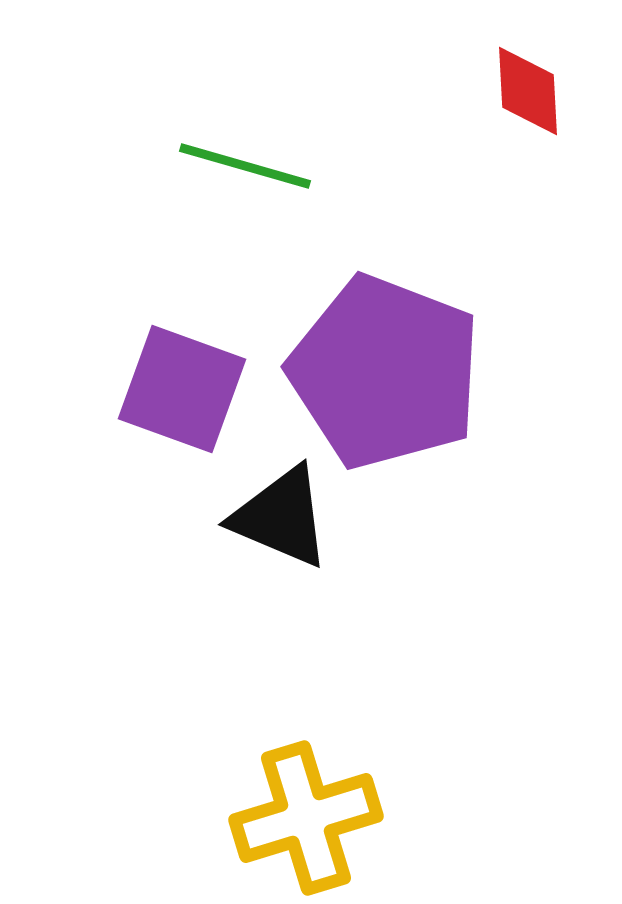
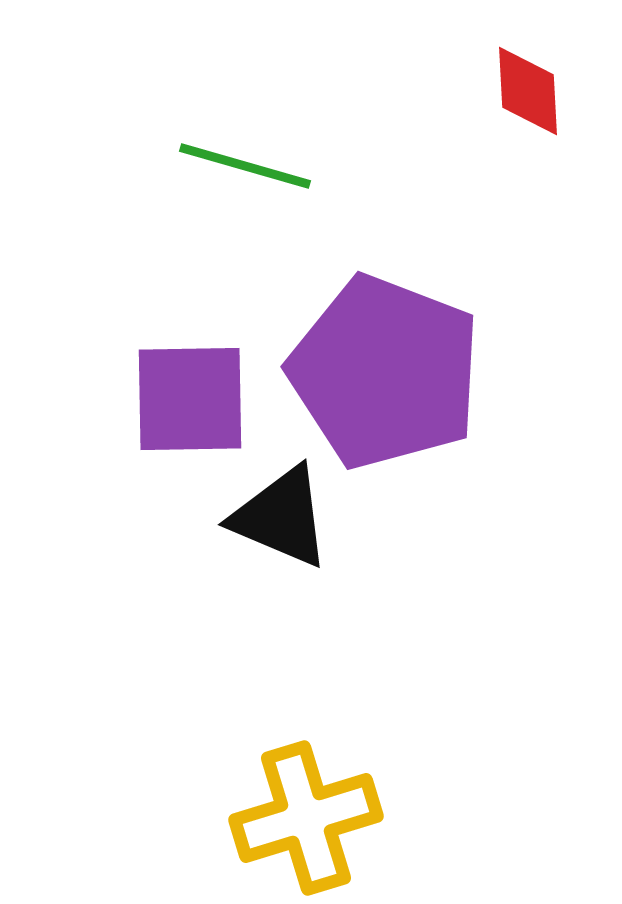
purple square: moved 8 px right, 10 px down; rotated 21 degrees counterclockwise
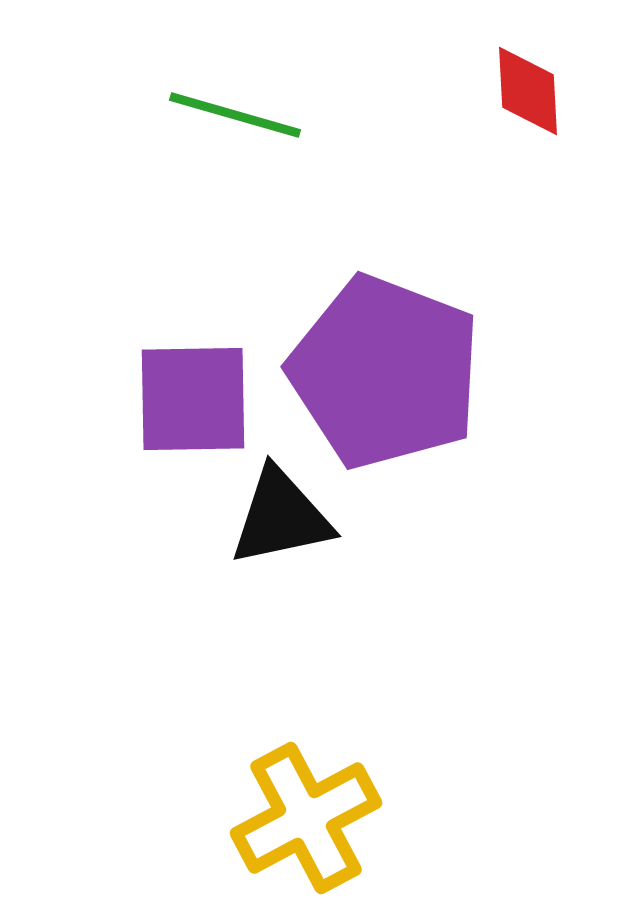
green line: moved 10 px left, 51 px up
purple square: moved 3 px right
black triangle: rotated 35 degrees counterclockwise
yellow cross: rotated 11 degrees counterclockwise
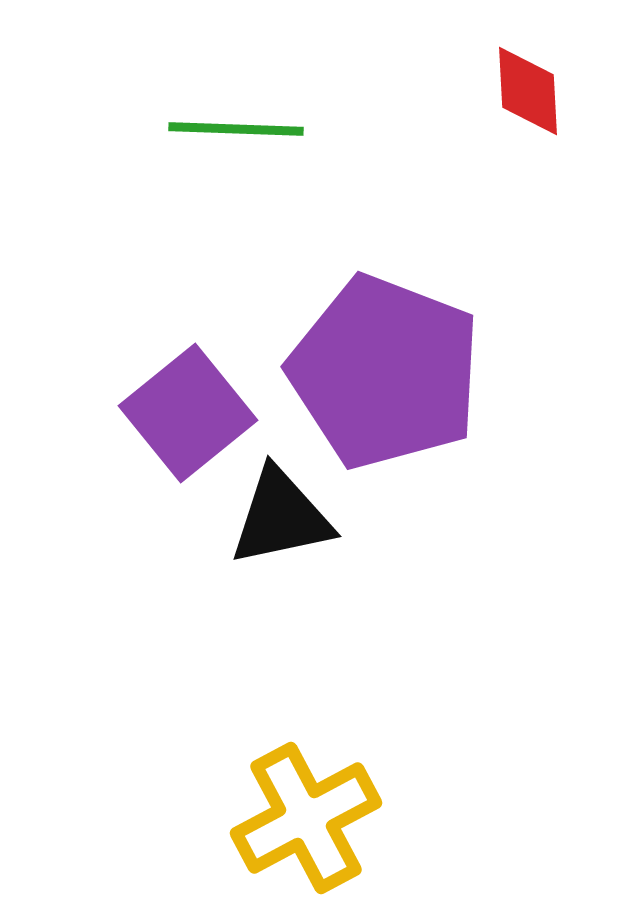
green line: moved 1 px right, 14 px down; rotated 14 degrees counterclockwise
purple square: moved 5 px left, 14 px down; rotated 38 degrees counterclockwise
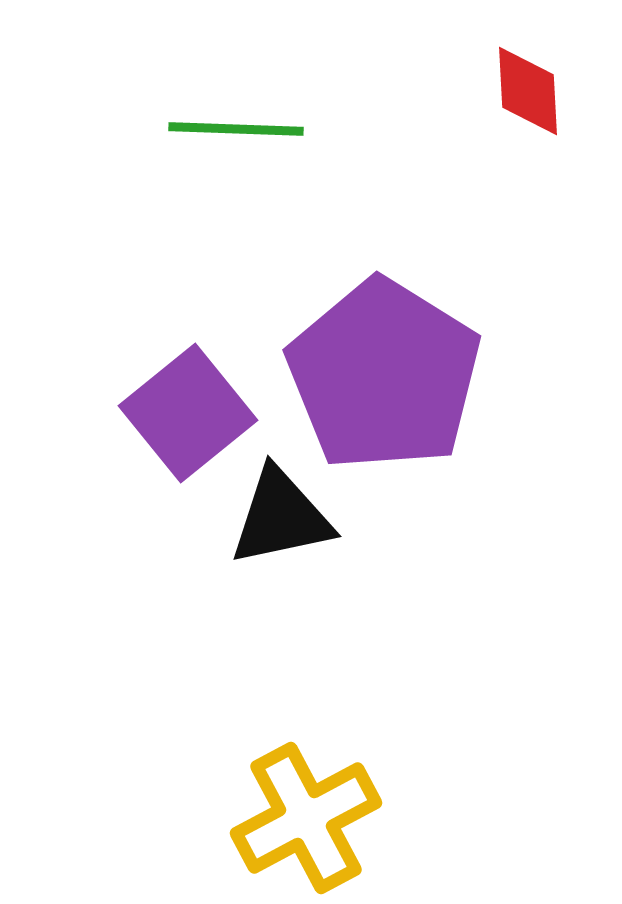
purple pentagon: moved 1 px left, 3 px down; rotated 11 degrees clockwise
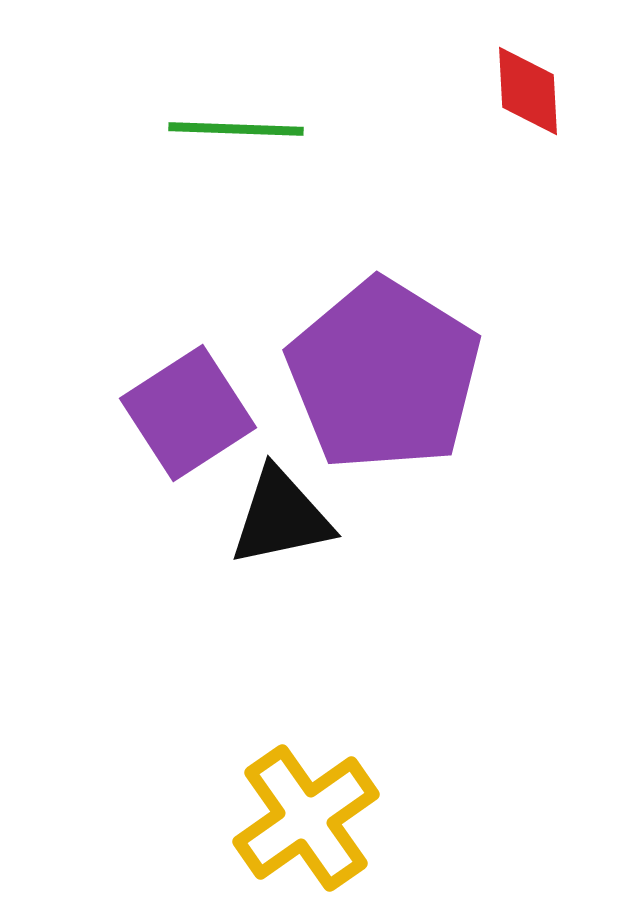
purple square: rotated 6 degrees clockwise
yellow cross: rotated 7 degrees counterclockwise
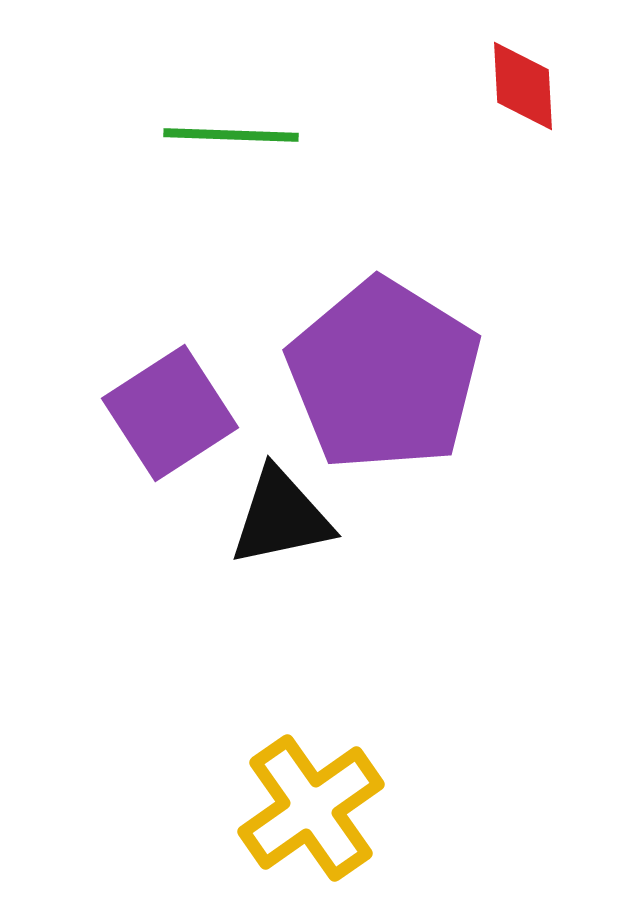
red diamond: moved 5 px left, 5 px up
green line: moved 5 px left, 6 px down
purple square: moved 18 px left
yellow cross: moved 5 px right, 10 px up
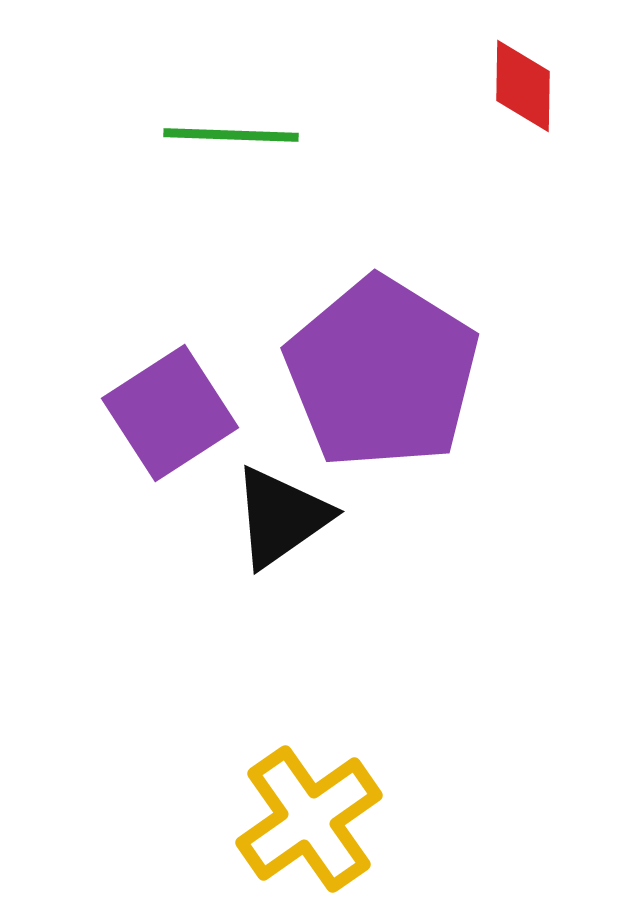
red diamond: rotated 4 degrees clockwise
purple pentagon: moved 2 px left, 2 px up
black triangle: rotated 23 degrees counterclockwise
yellow cross: moved 2 px left, 11 px down
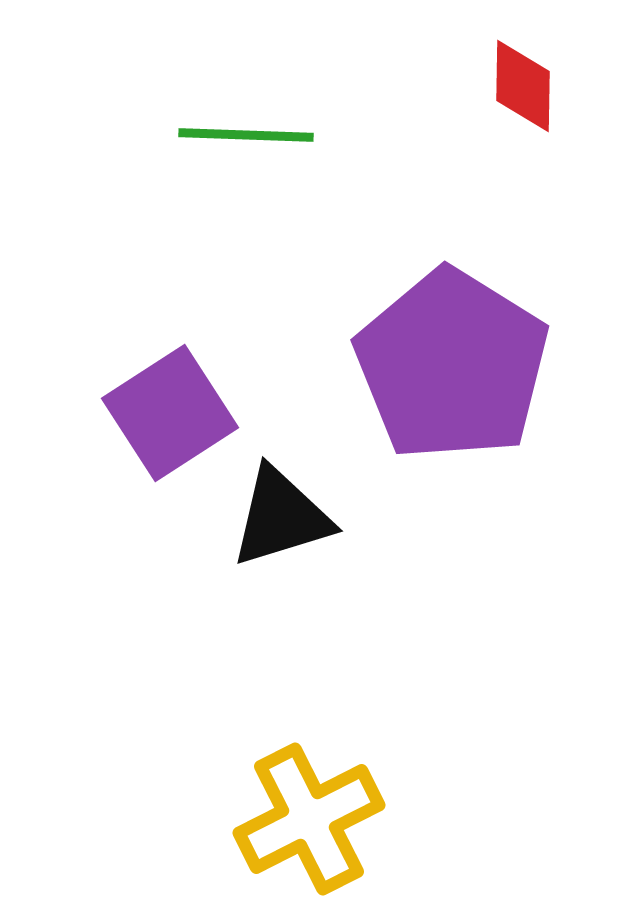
green line: moved 15 px right
purple pentagon: moved 70 px right, 8 px up
black triangle: rotated 18 degrees clockwise
yellow cross: rotated 8 degrees clockwise
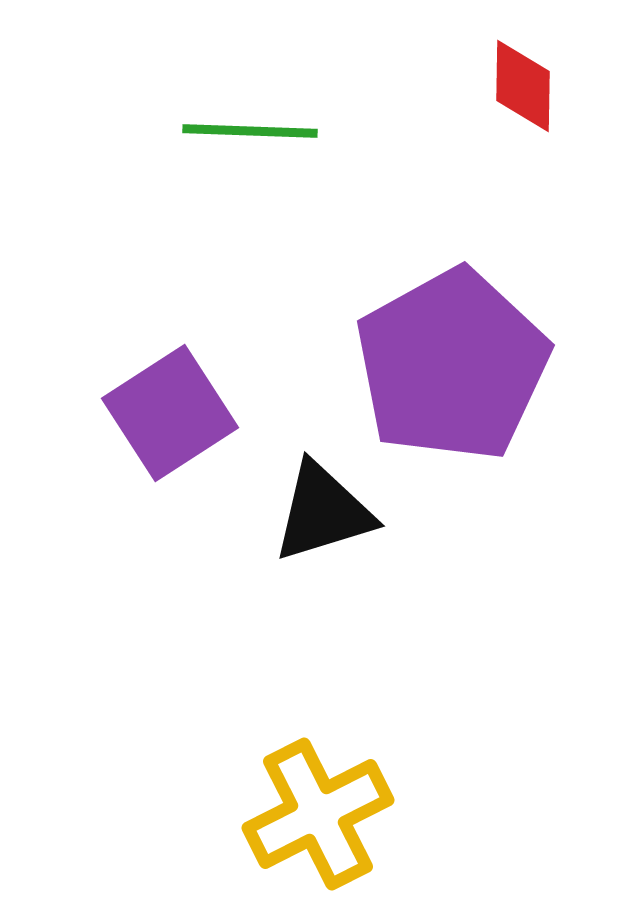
green line: moved 4 px right, 4 px up
purple pentagon: rotated 11 degrees clockwise
black triangle: moved 42 px right, 5 px up
yellow cross: moved 9 px right, 5 px up
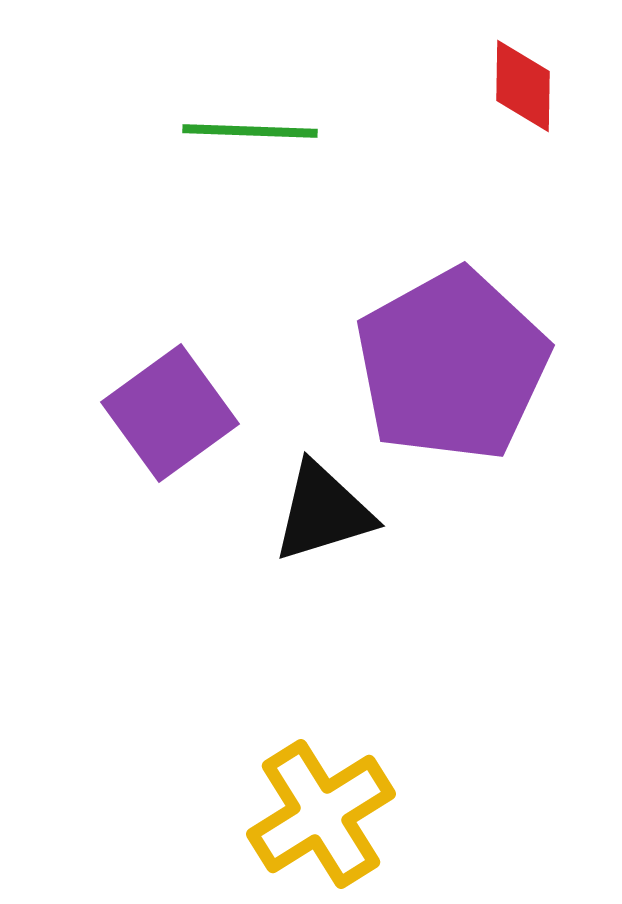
purple square: rotated 3 degrees counterclockwise
yellow cross: moved 3 px right; rotated 5 degrees counterclockwise
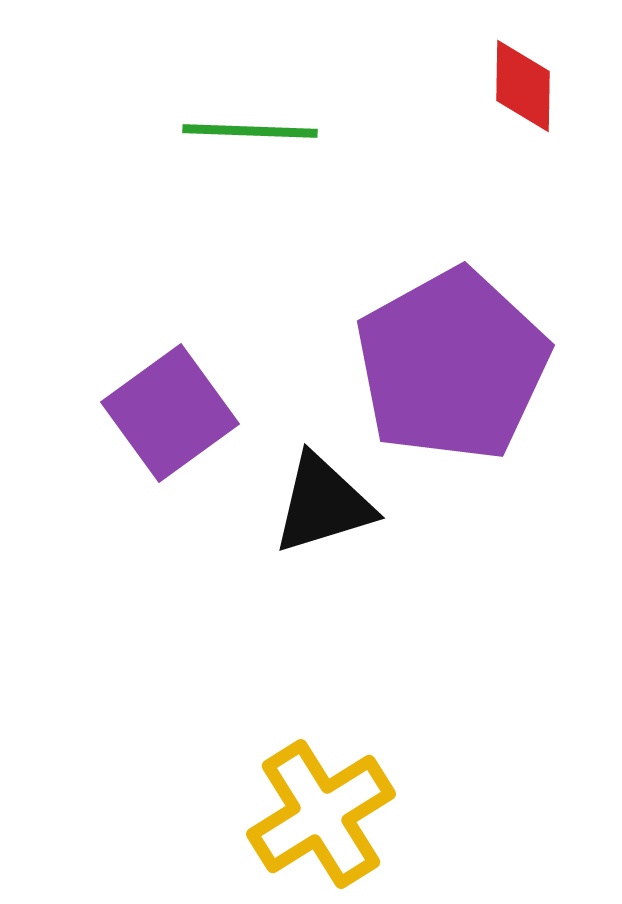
black triangle: moved 8 px up
